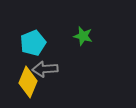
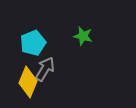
gray arrow: rotated 125 degrees clockwise
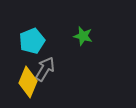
cyan pentagon: moved 1 px left, 2 px up
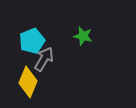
gray arrow: moved 1 px left, 10 px up
